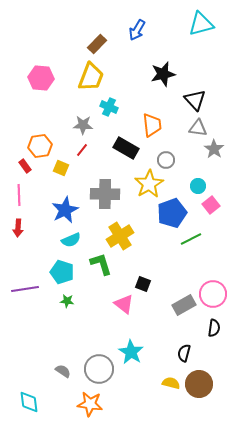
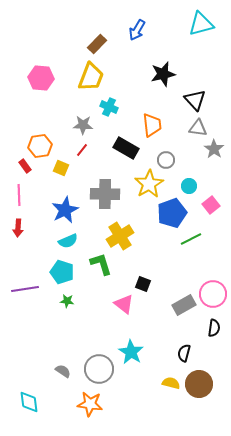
cyan circle at (198, 186): moved 9 px left
cyan semicircle at (71, 240): moved 3 px left, 1 px down
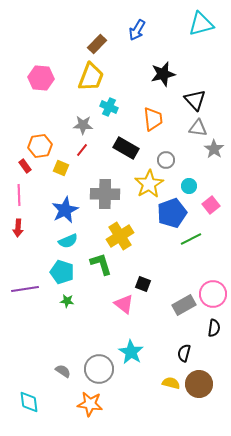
orange trapezoid at (152, 125): moved 1 px right, 6 px up
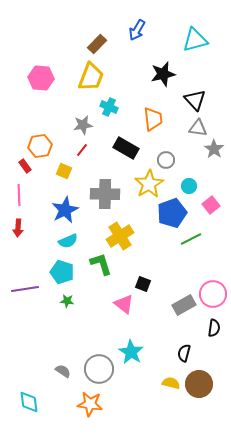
cyan triangle at (201, 24): moved 6 px left, 16 px down
gray star at (83, 125): rotated 12 degrees counterclockwise
yellow square at (61, 168): moved 3 px right, 3 px down
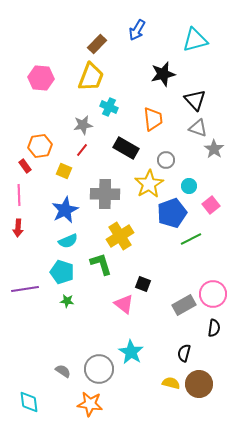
gray triangle at (198, 128): rotated 12 degrees clockwise
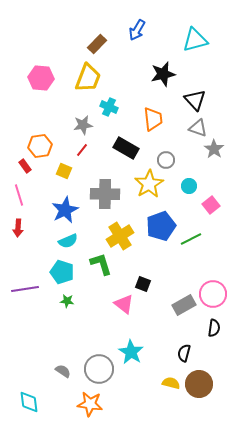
yellow trapezoid at (91, 77): moved 3 px left, 1 px down
pink line at (19, 195): rotated 15 degrees counterclockwise
blue pentagon at (172, 213): moved 11 px left, 13 px down
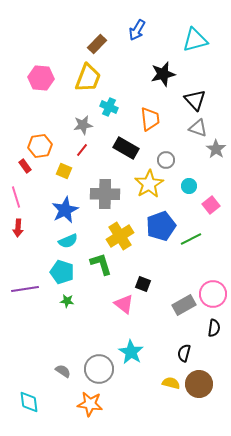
orange trapezoid at (153, 119): moved 3 px left
gray star at (214, 149): moved 2 px right
pink line at (19, 195): moved 3 px left, 2 px down
